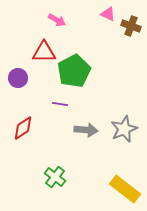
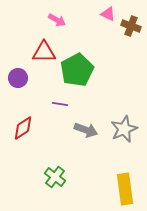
green pentagon: moved 3 px right, 1 px up
gray arrow: rotated 15 degrees clockwise
yellow rectangle: rotated 44 degrees clockwise
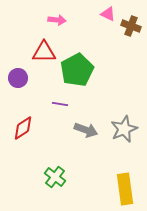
pink arrow: rotated 24 degrees counterclockwise
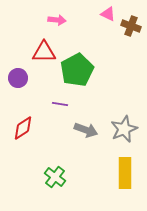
yellow rectangle: moved 16 px up; rotated 8 degrees clockwise
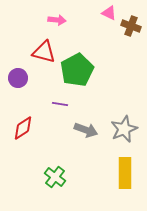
pink triangle: moved 1 px right, 1 px up
red triangle: rotated 15 degrees clockwise
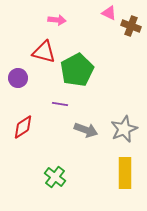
red diamond: moved 1 px up
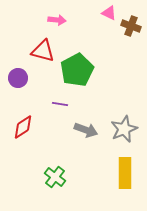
red triangle: moved 1 px left, 1 px up
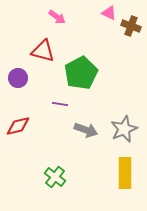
pink arrow: moved 3 px up; rotated 30 degrees clockwise
green pentagon: moved 4 px right, 3 px down
red diamond: moved 5 px left, 1 px up; rotated 20 degrees clockwise
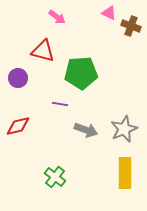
green pentagon: rotated 24 degrees clockwise
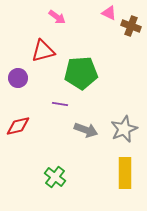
red triangle: rotated 30 degrees counterclockwise
